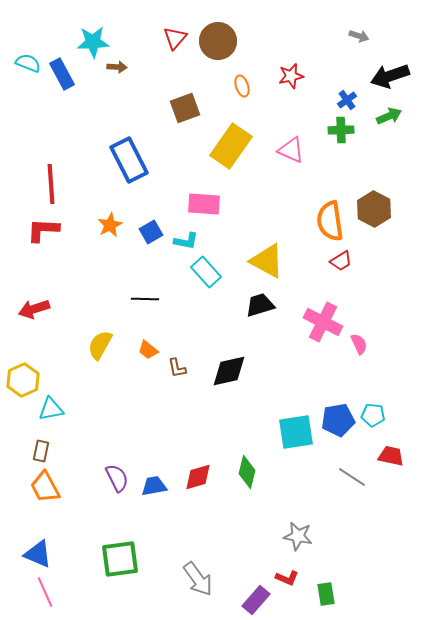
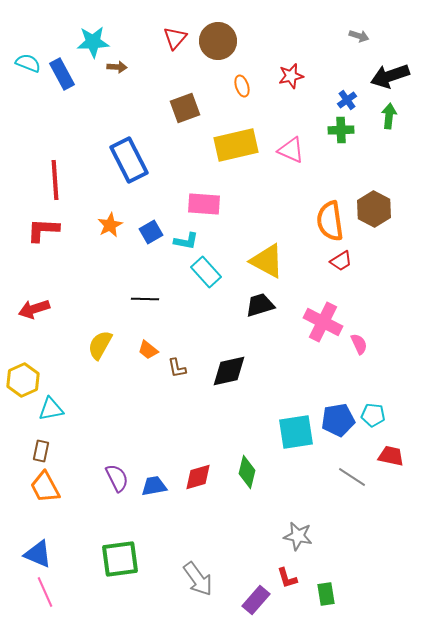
green arrow at (389, 116): rotated 60 degrees counterclockwise
yellow rectangle at (231, 146): moved 5 px right, 1 px up; rotated 42 degrees clockwise
red line at (51, 184): moved 4 px right, 4 px up
red L-shape at (287, 578): rotated 50 degrees clockwise
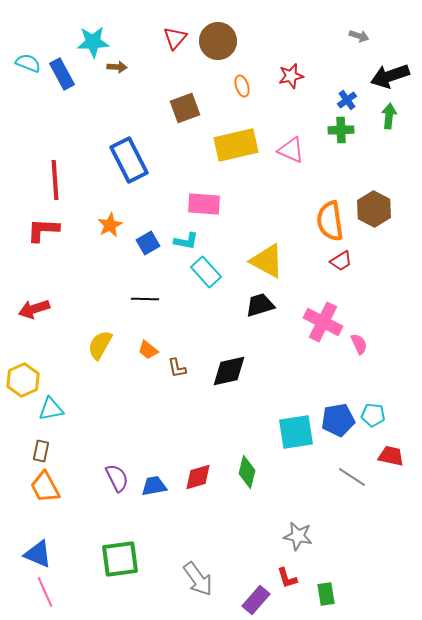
blue square at (151, 232): moved 3 px left, 11 px down
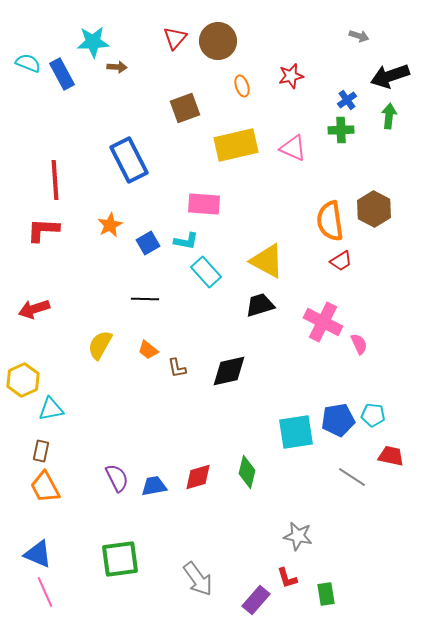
pink triangle at (291, 150): moved 2 px right, 2 px up
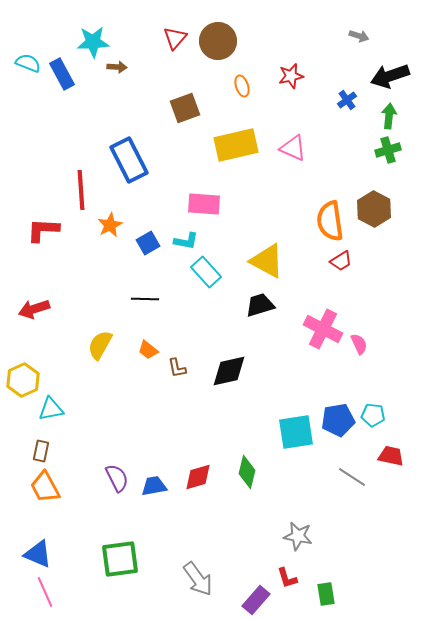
green cross at (341, 130): moved 47 px right, 20 px down; rotated 15 degrees counterclockwise
red line at (55, 180): moved 26 px right, 10 px down
pink cross at (323, 322): moved 7 px down
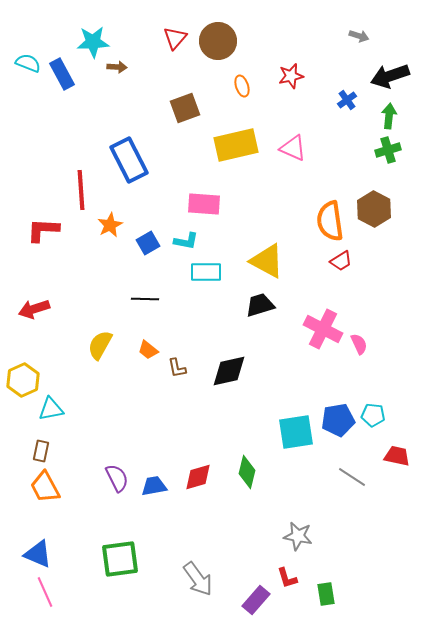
cyan rectangle at (206, 272): rotated 48 degrees counterclockwise
red trapezoid at (391, 456): moved 6 px right
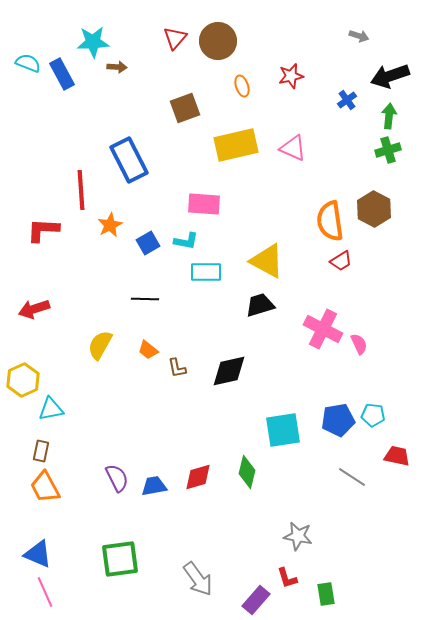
cyan square at (296, 432): moved 13 px left, 2 px up
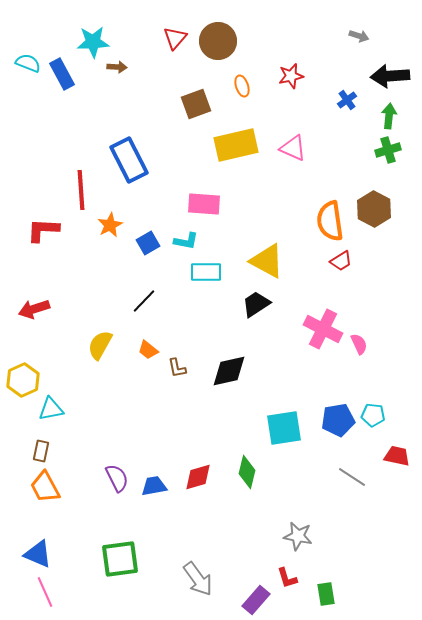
black arrow at (390, 76): rotated 15 degrees clockwise
brown square at (185, 108): moved 11 px right, 4 px up
black line at (145, 299): moved 1 px left, 2 px down; rotated 48 degrees counterclockwise
black trapezoid at (260, 305): moved 4 px left, 1 px up; rotated 16 degrees counterclockwise
cyan square at (283, 430): moved 1 px right, 2 px up
